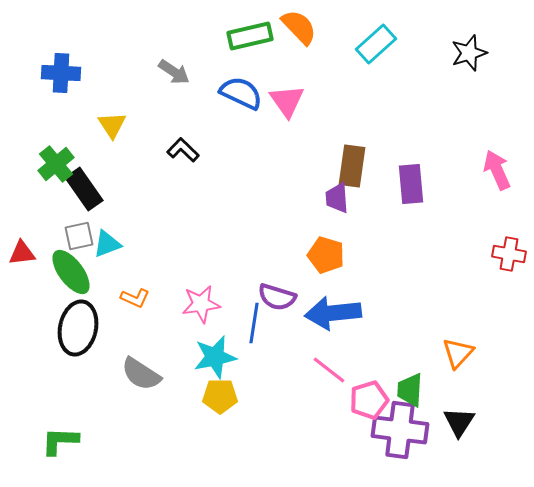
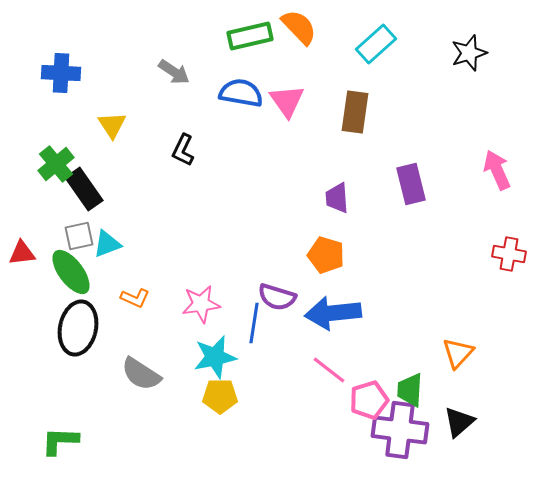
blue semicircle: rotated 15 degrees counterclockwise
black L-shape: rotated 108 degrees counterclockwise
brown rectangle: moved 3 px right, 54 px up
purple rectangle: rotated 9 degrees counterclockwise
black triangle: rotated 16 degrees clockwise
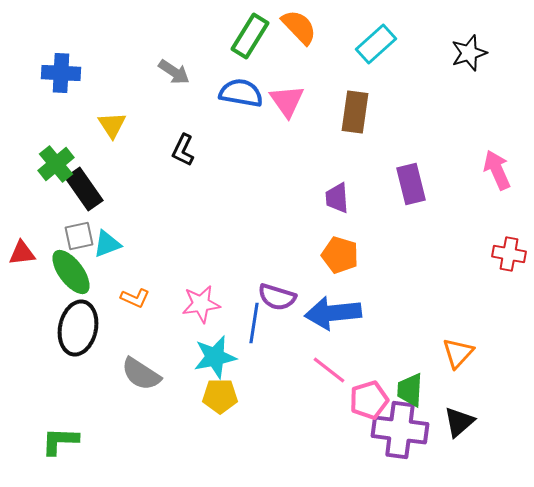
green rectangle: rotated 45 degrees counterclockwise
orange pentagon: moved 14 px right
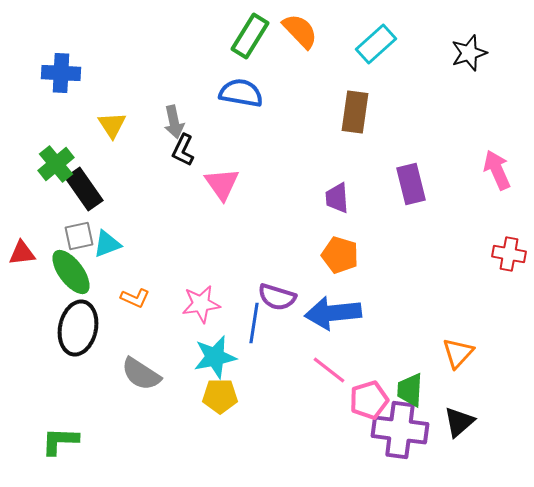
orange semicircle: moved 1 px right, 4 px down
gray arrow: moved 50 px down; rotated 44 degrees clockwise
pink triangle: moved 65 px left, 83 px down
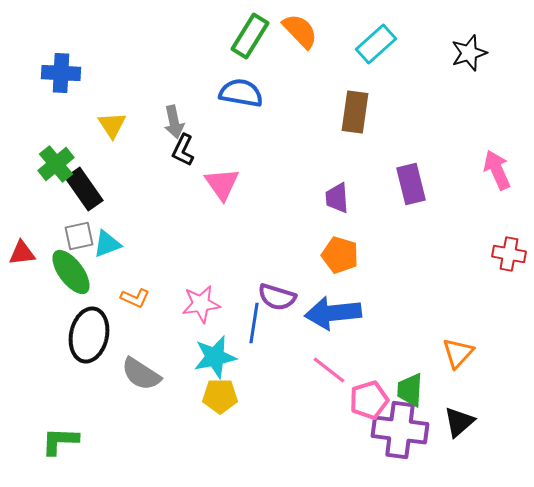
black ellipse: moved 11 px right, 7 px down
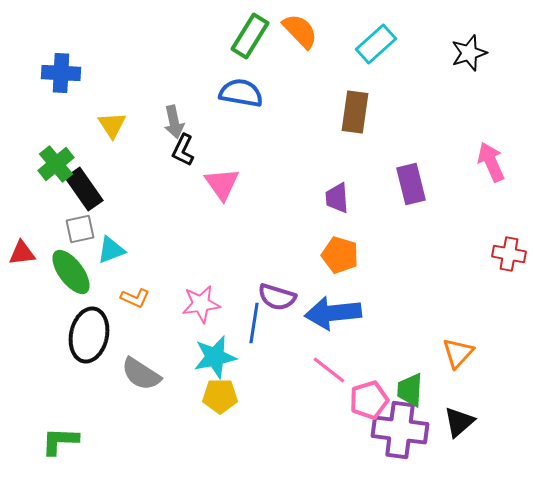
pink arrow: moved 6 px left, 8 px up
gray square: moved 1 px right, 7 px up
cyan triangle: moved 4 px right, 6 px down
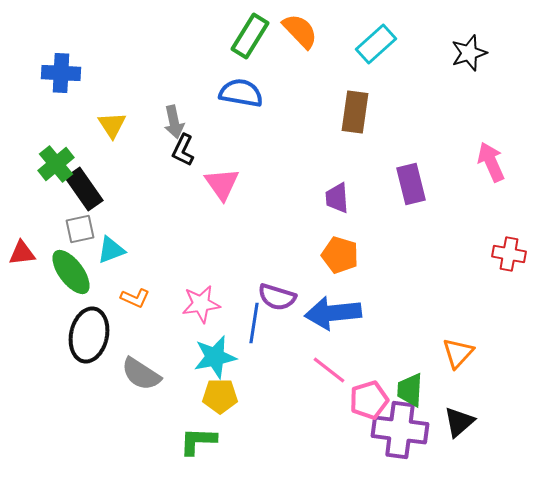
green L-shape: moved 138 px right
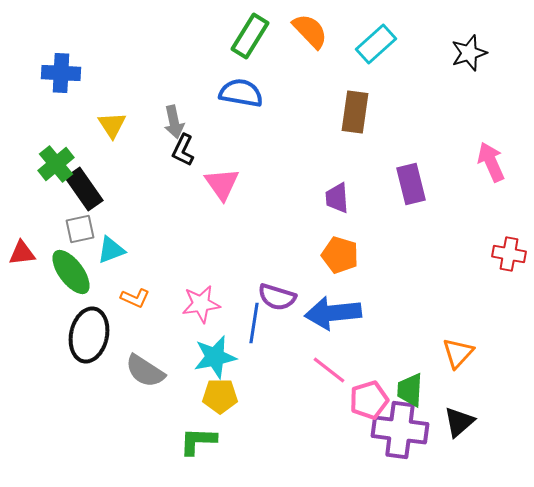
orange semicircle: moved 10 px right
gray semicircle: moved 4 px right, 3 px up
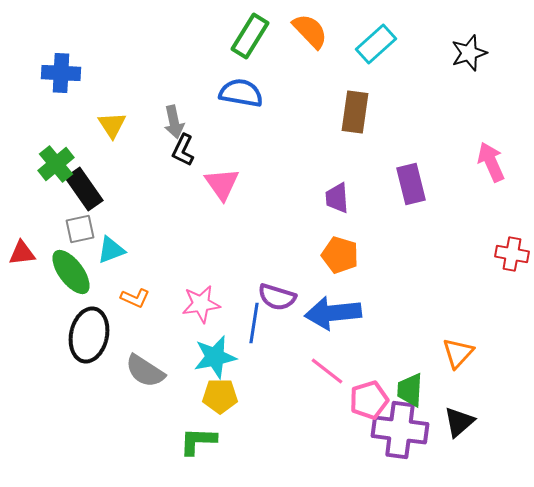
red cross: moved 3 px right
pink line: moved 2 px left, 1 px down
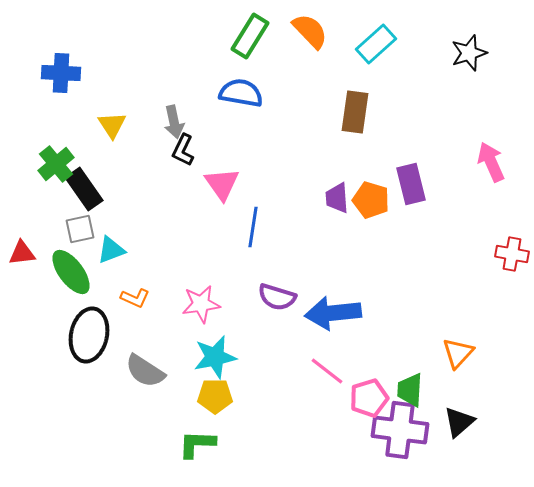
orange pentagon: moved 31 px right, 55 px up
blue line: moved 1 px left, 96 px up
yellow pentagon: moved 5 px left
pink pentagon: moved 2 px up
green L-shape: moved 1 px left, 3 px down
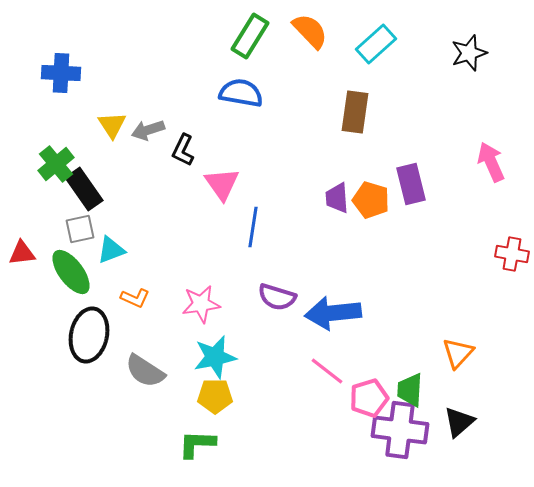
gray arrow: moved 26 px left, 8 px down; rotated 84 degrees clockwise
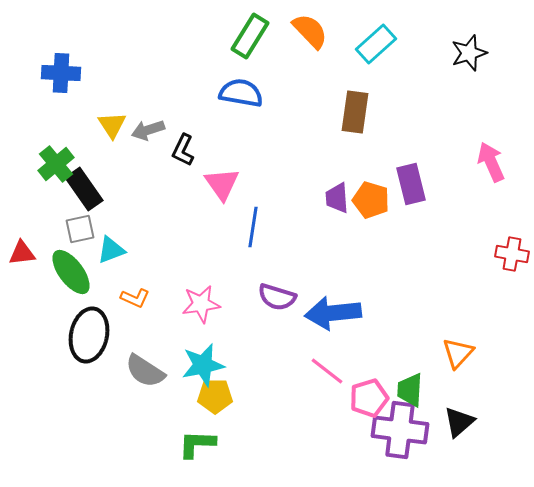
cyan star: moved 12 px left, 8 px down
